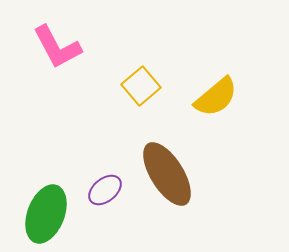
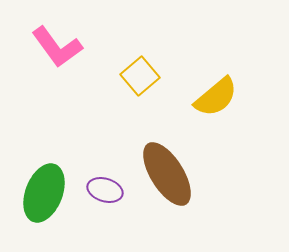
pink L-shape: rotated 8 degrees counterclockwise
yellow square: moved 1 px left, 10 px up
purple ellipse: rotated 56 degrees clockwise
green ellipse: moved 2 px left, 21 px up
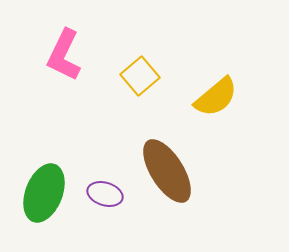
pink L-shape: moved 7 px right, 8 px down; rotated 62 degrees clockwise
brown ellipse: moved 3 px up
purple ellipse: moved 4 px down
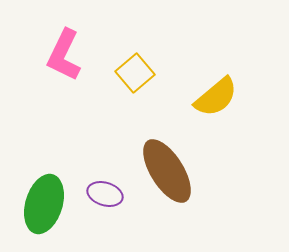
yellow square: moved 5 px left, 3 px up
green ellipse: moved 11 px down; rotated 4 degrees counterclockwise
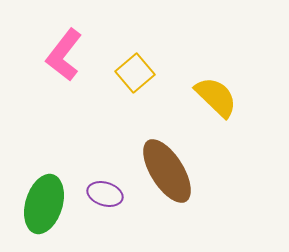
pink L-shape: rotated 12 degrees clockwise
yellow semicircle: rotated 96 degrees counterclockwise
